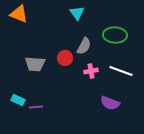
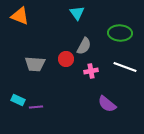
orange triangle: moved 1 px right, 2 px down
green ellipse: moved 5 px right, 2 px up
red circle: moved 1 px right, 1 px down
white line: moved 4 px right, 4 px up
purple semicircle: moved 3 px left, 1 px down; rotated 18 degrees clockwise
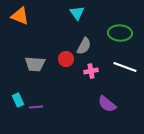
cyan rectangle: rotated 40 degrees clockwise
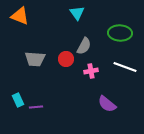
gray trapezoid: moved 5 px up
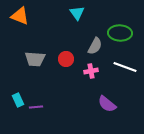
gray semicircle: moved 11 px right
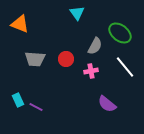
orange triangle: moved 8 px down
green ellipse: rotated 35 degrees clockwise
white line: rotated 30 degrees clockwise
purple line: rotated 32 degrees clockwise
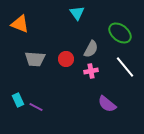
gray semicircle: moved 4 px left, 3 px down
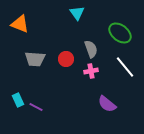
gray semicircle: rotated 48 degrees counterclockwise
